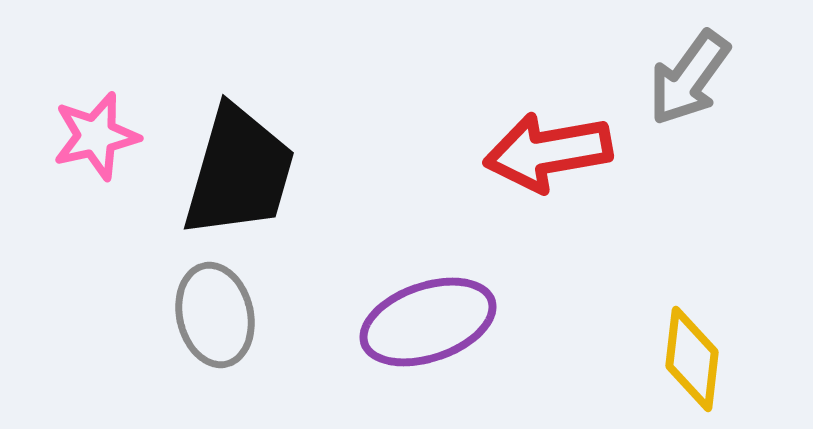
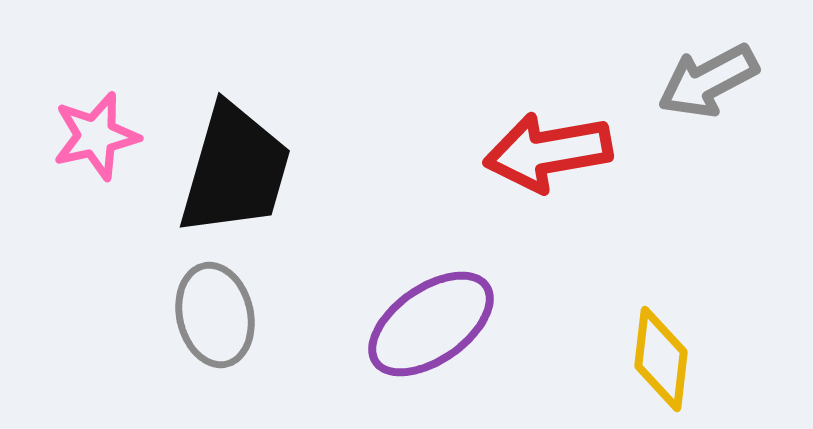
gray arrow: moved 19 px right, 3 px down; rotated 26 degrees clockwise
black trapezoid: moved 4 px left, 2 px up
purple ellipse: moved 3 px right, 2 px down; rotated 16 degrees counterclockwise
yellow diamond: moved 31 px left
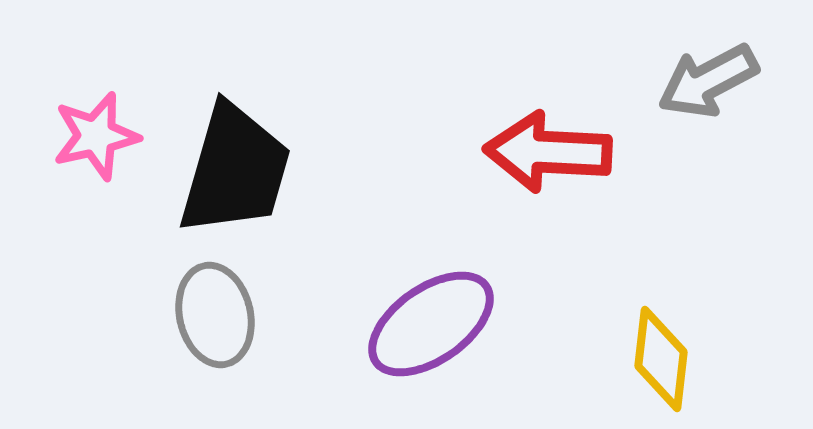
red arrow: rotated 13 degrees clockwise
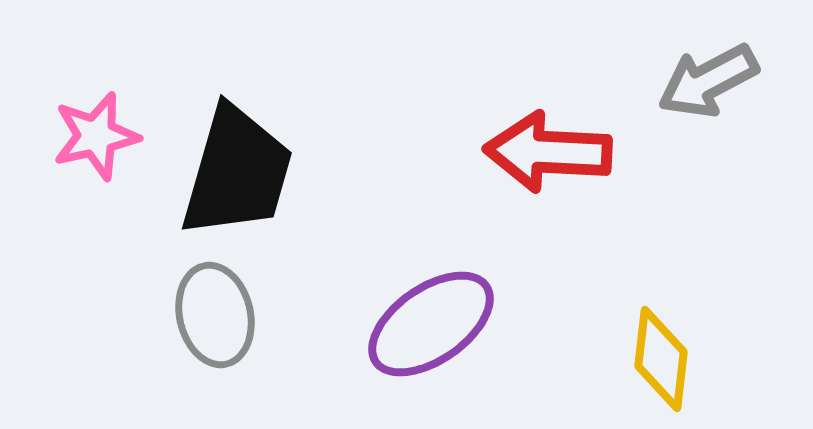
black trapezoid: moved 2 px right, 2 px down
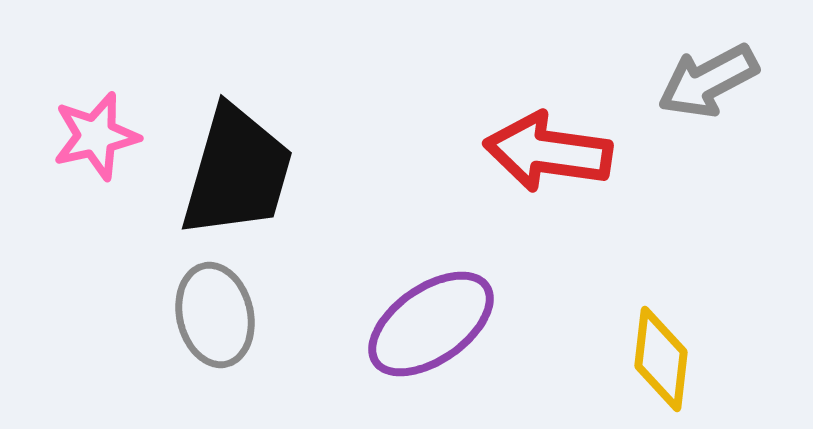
red arrow: rotated 5 degrees clockwise
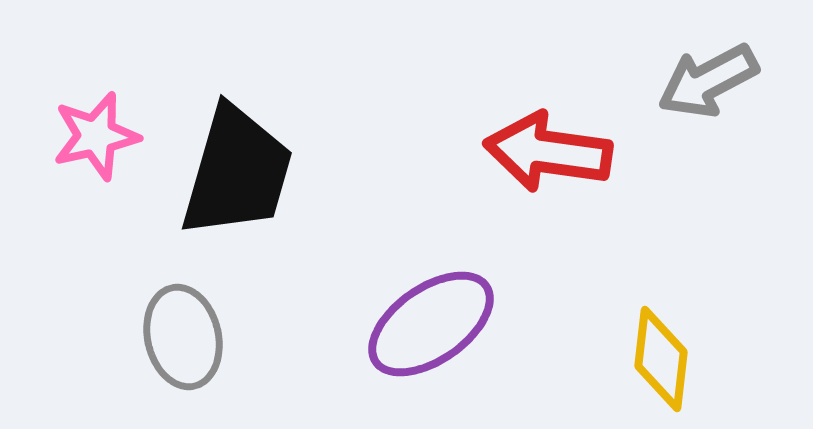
gray ellipse: moved 32 px left, 22 px down
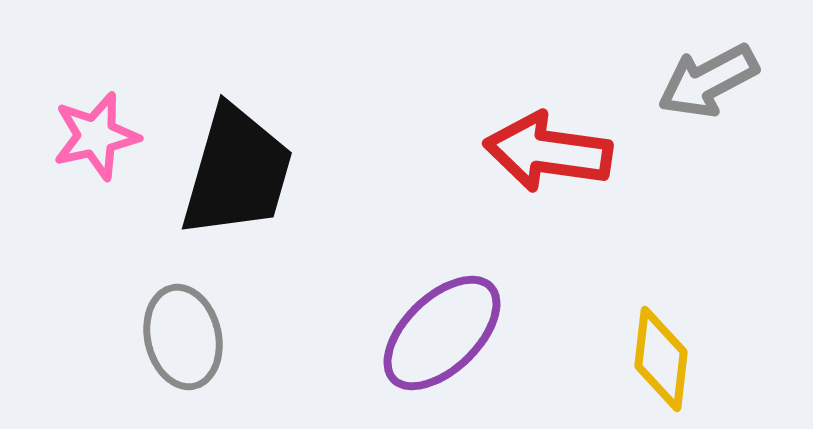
purple ellipse: moved 11 px right, 9 px down; rotated 9 degrees counterclockwise
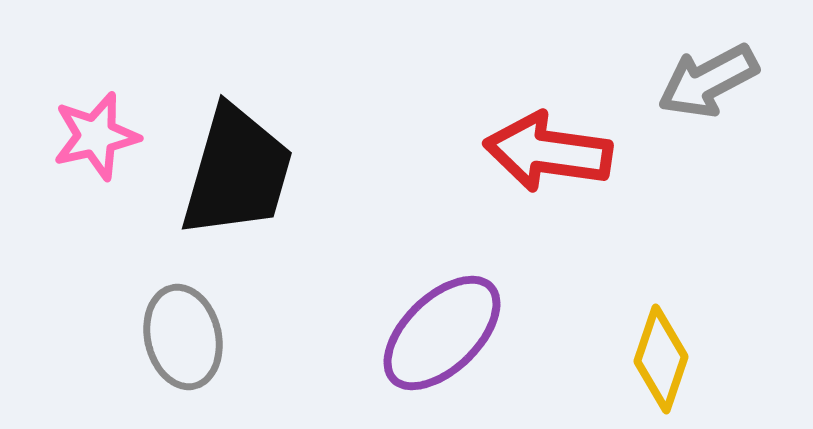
yellow diamond: rotated 12 degrees clockwise
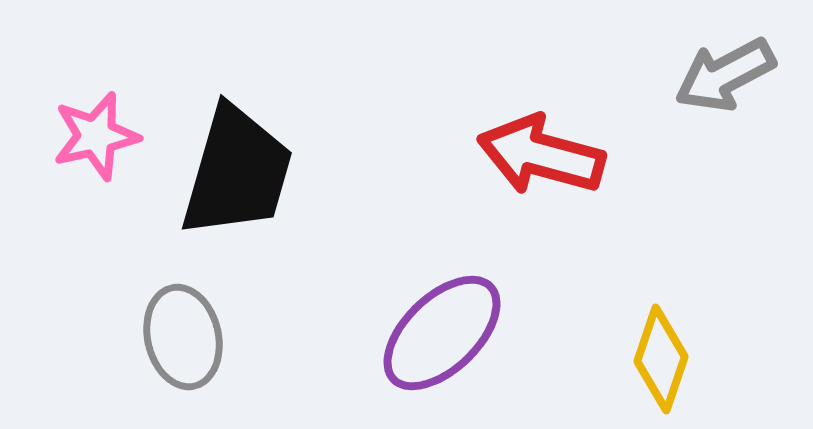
gray arrow: moved 17 px right, 6 px up
red arrow: moved 7 px left, 3 px down; rotated 7 degrees clockwise
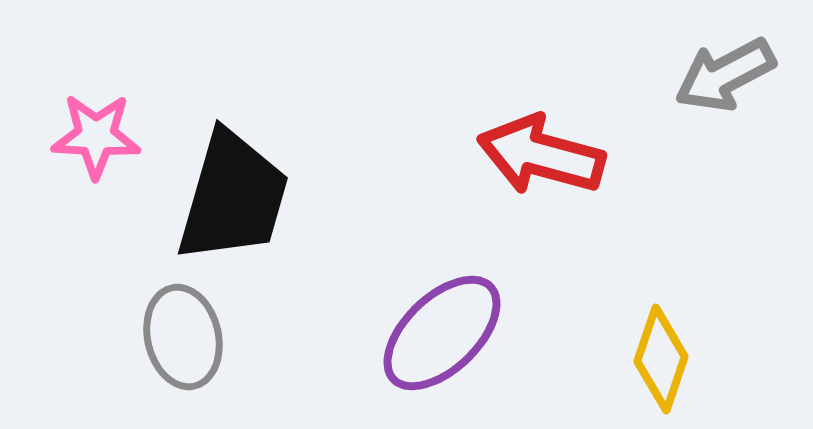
pink star: rotated 16 degrees clockwise
black trapezoid: moved 4 px left, 25 px down
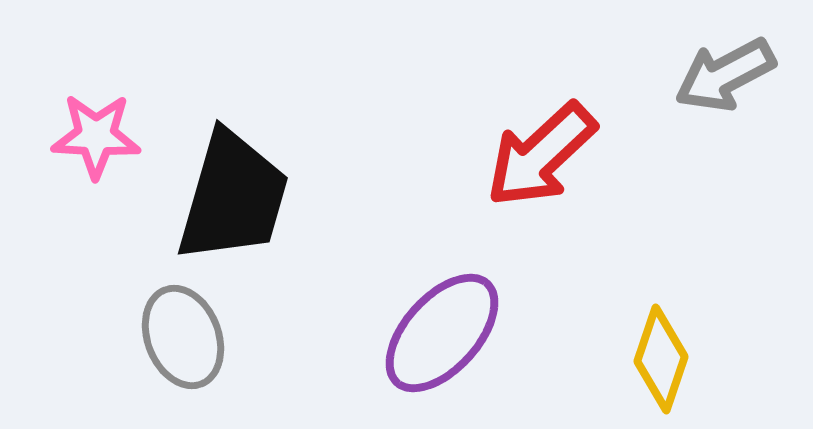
red arrow: rotated 58 degrees counterclockwise
purple ellipse: rotated 4 degrees counterclockwise
gray ellipse: rotated 8 degrees counterclockwise
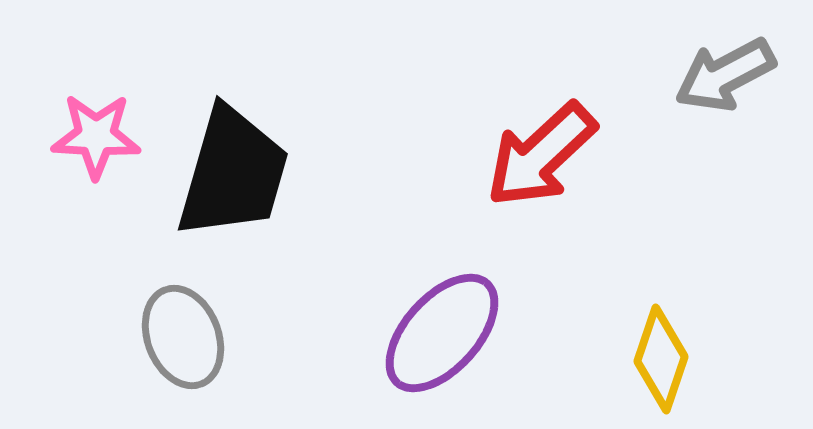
black trapezoid: moved 24 px up
